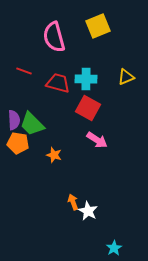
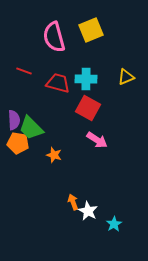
yellow square: moved 7 px left, 4 px down
green trapezoid: moved 1 px left, 4 px down
cyan star: moved 24 px up
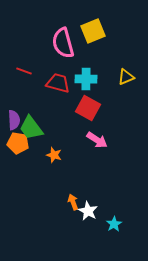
yellow square: moved 2 px right, 1 px down
pink semicircle: moved 9 px right, 6 px down
green trapezoid: rotated 8 degrees clockwise
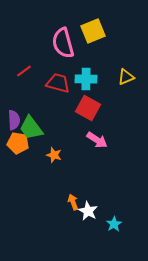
red line: rotated 56 degrees counterclockwise
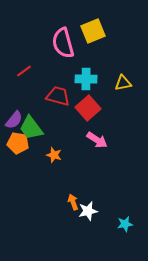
yellow triangle: moved 3 px left, 6 px down; rotated 12 degrees clockwise
red trapezoid: moved 13 px down
red square: rotated 20 degrees clockwise
purple semicircle: rotated 42 degrees clockwise
white star: rotated 30 degrees clockwise
cyan star: moved 11 px right; rotated 21 degrees clockwise
